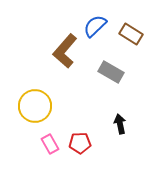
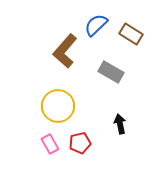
blue semicircle: moved 1 px right, 1 px up
yellow circle: moved 23 px right
red pentagon: rotated 10 degrees counterclockwise
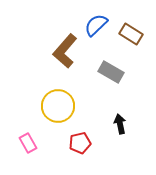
pink rectangle: moved 22 px left, 1 px up
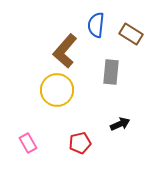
blue semicircle: rotated 40 degrees counterclockwise
gray rectangle: rotated 65 degrees clockwise
yellow circle: moved 1 px left, 16 px up
black arrow: rotated 78 degrees clockwise
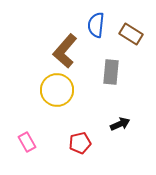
pink rectangle: moved 1 px left, 1 px up
